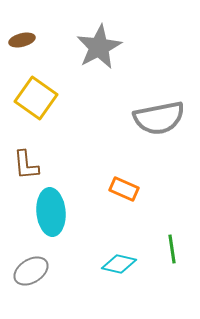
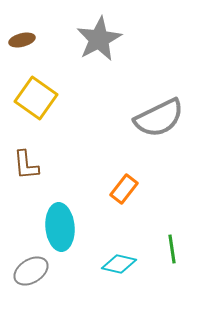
gray star: moved 8 px up
gray semicircle: rotated 15 degrees counterclockwise
orange rectangle: rotated 76 degrees counterclockwise
cyan ellipse: moved 9 px right, 15 px down
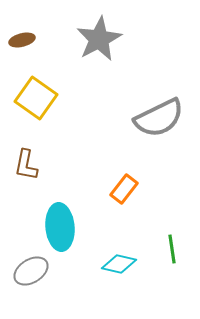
brown L-shape: rotated 16 degrees clockwise
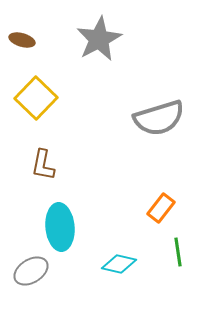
brown ellipse: rotated 30 degrees clockwise
yellow square: rotated 9 degrees clockwise
gray semicircle: rotated 9 degrees clockwise
brown L-shape: moved 17 px right
orange rectangle: moved 37 px right, 19 px down
green line: moved 6 px right, 3 px down
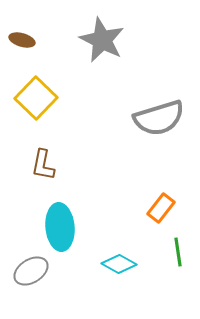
gray star: moved 3 px right, 1 px down; rotated 18 degrees counterclockwise
cyan diamond: rotated 16 degrees clockwise
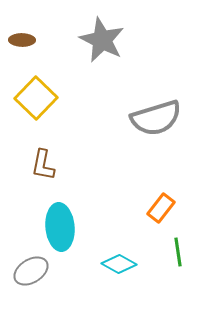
brown ellipse: rotated 15 degrees counterclockwise
gray semicircle: moved 3 px left
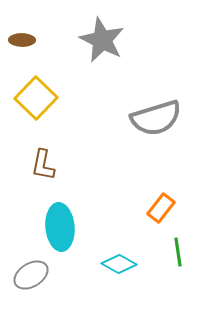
gray ellipse: moved 4 px down
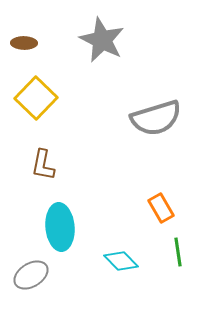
brown ellipse: moved 2 px right, 3 px down
orange rectangle: rotated 68 degrees counterclockwise
cyan diamond: moved 2 px right, 3 px up; rotated 16 degrees clockwise
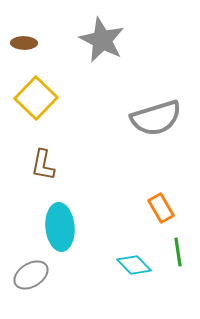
cyan diamond: moved 13 px right, 4 px down
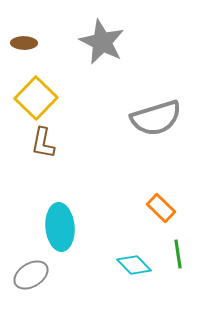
gray star: moved 2 px down
brown L-shape: moved 22 px up
orange rectangle: rotated 16 degrees counterclockwise
green line: moved 2 px down
